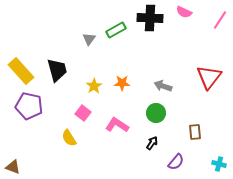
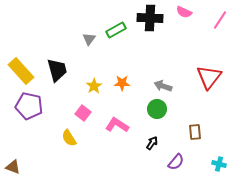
green circle: moved 1 px right, 4 px up
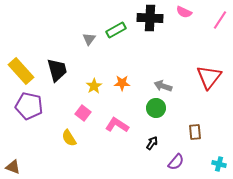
green circle: moved 1 px left, 1 px up
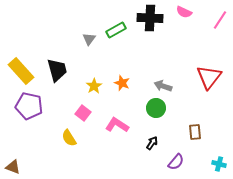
orange star: rotated 21 degrees clockwise
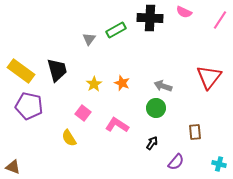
yellow rectangle: rotated 12 degrees counterclockwise
yellow star: moved 2 px up
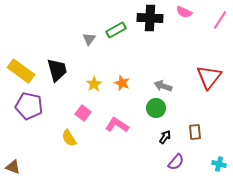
black arrow: moved 13 px right, 6 px up
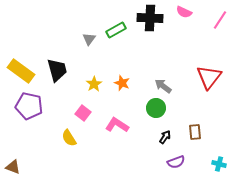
gray arrow: rotated 18 degrees clockwise
purple semicircle: rotated 30 degrees clockwise
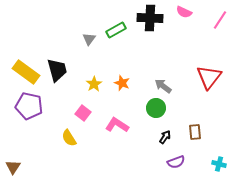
yellow rectangle: moved 5 px right, 1 px down
brown triangle: rotated 42 degrees clockwise
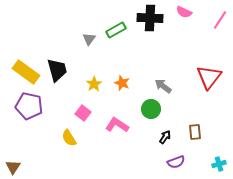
green circle: moved 5 px left, 1 px down
cyan cross: rotated 32 degrees counterclockwise
